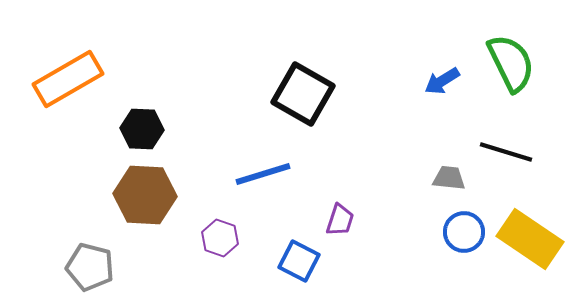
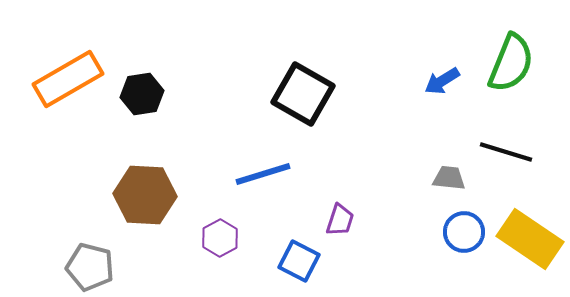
green semicircle: rotated 48 degrees clockwise
black hexagon: moved 35 px up; rotated 12 degrees counterclockwise
purple hexagon: rotated 12 degrees clockwise
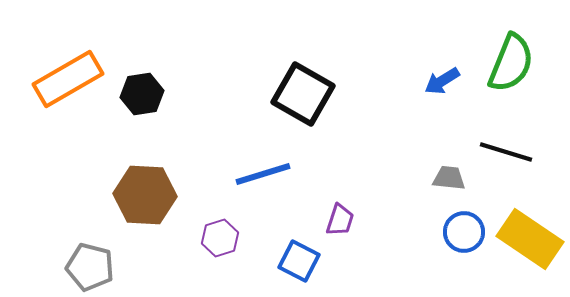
purple hexagon: rotated 12 degrees clockwise
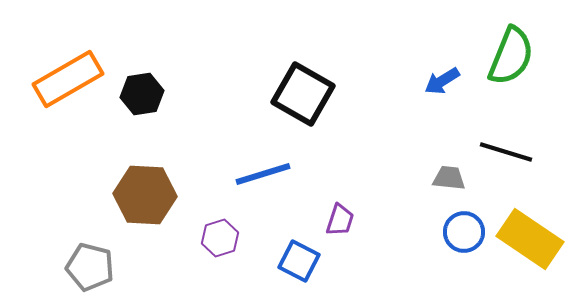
green semicircle: moved 7 px up
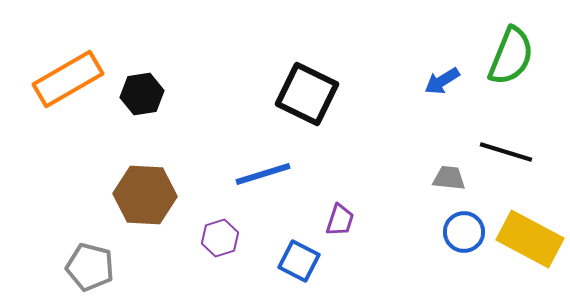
black square: moved 4 px right; rotated 4 degrees counterclockwise
yellow rectangle: rotated 6 degrees counterclockwise
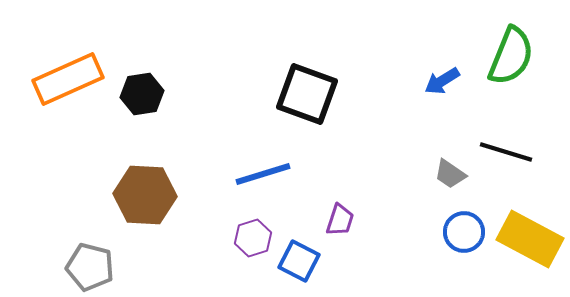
orange rectangle: rotated 6 degrees clockwise
black square: rotated 6 degrees counterclockwise
gray trapezoid: moved 1 px right, 4 px up; rotated 152 degrees counterclockwise
purple hexagon: moved 33 px right
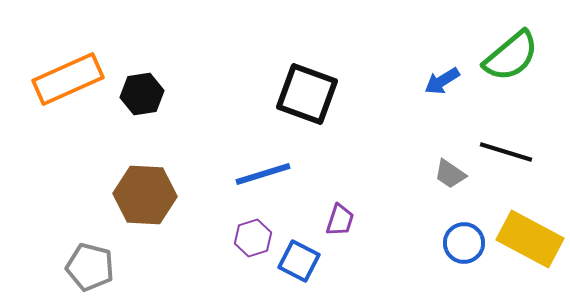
green semicircle: rotated 28 degrees clockwise
blue circle: moved 11 px down
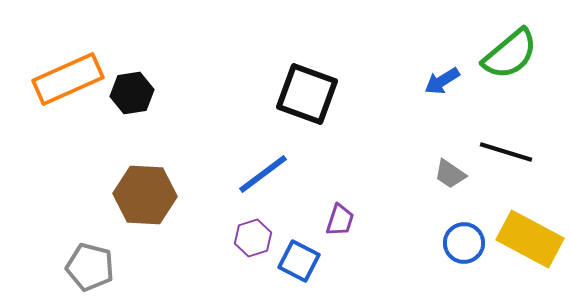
green semicircle: moved 1 px left, 2 px up
black hexagon: moved 10 px left, 1 px up
blue line: rotated 20 degrees counterclockwise
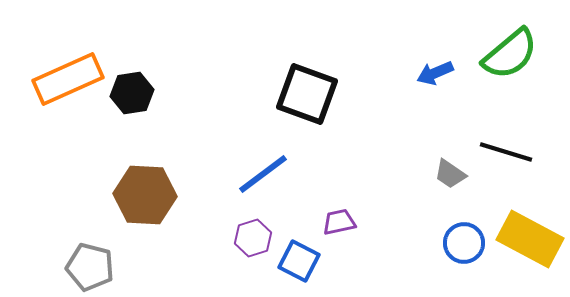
blue arrow: moved 7 px left, 8 px up; rotated 9 degrees clockwise
purple trapezoid: moved 1 px left, 2 px down; rotated 120 degrees counterclockwise
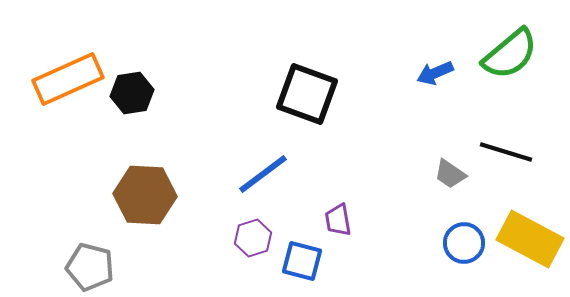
purple trapezoid: moved 1 px left, 2 px up; rotated 88 degrees counterclockwise
blue square: moved 3 px right; rotated 12 degrees counterclockwise
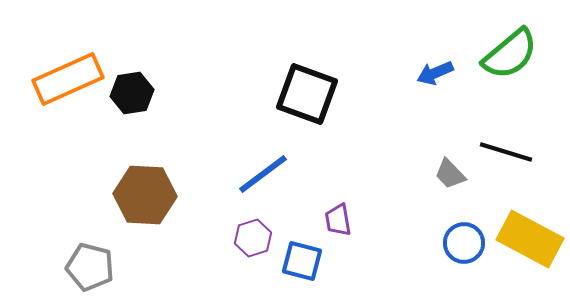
gray trapezoid: rotated 12 degrees clockwise
